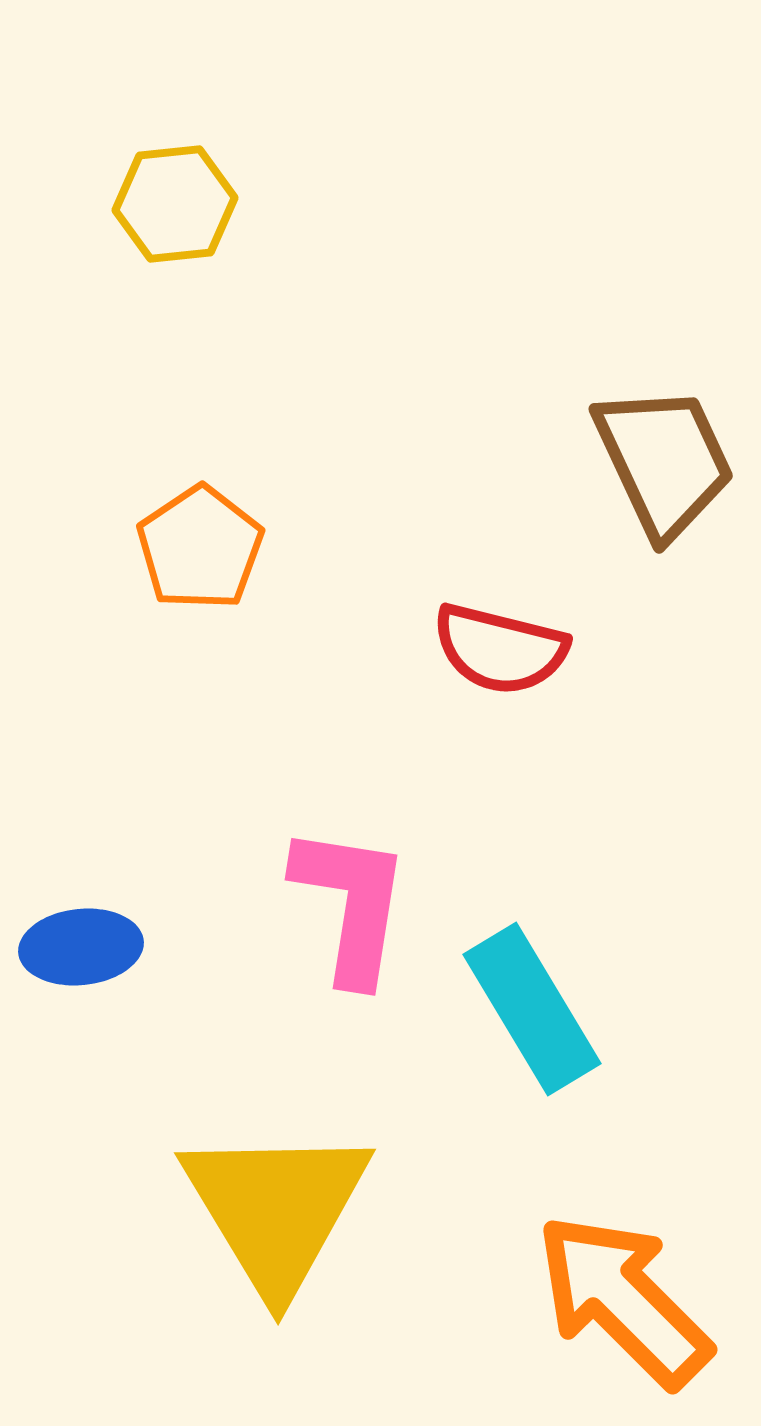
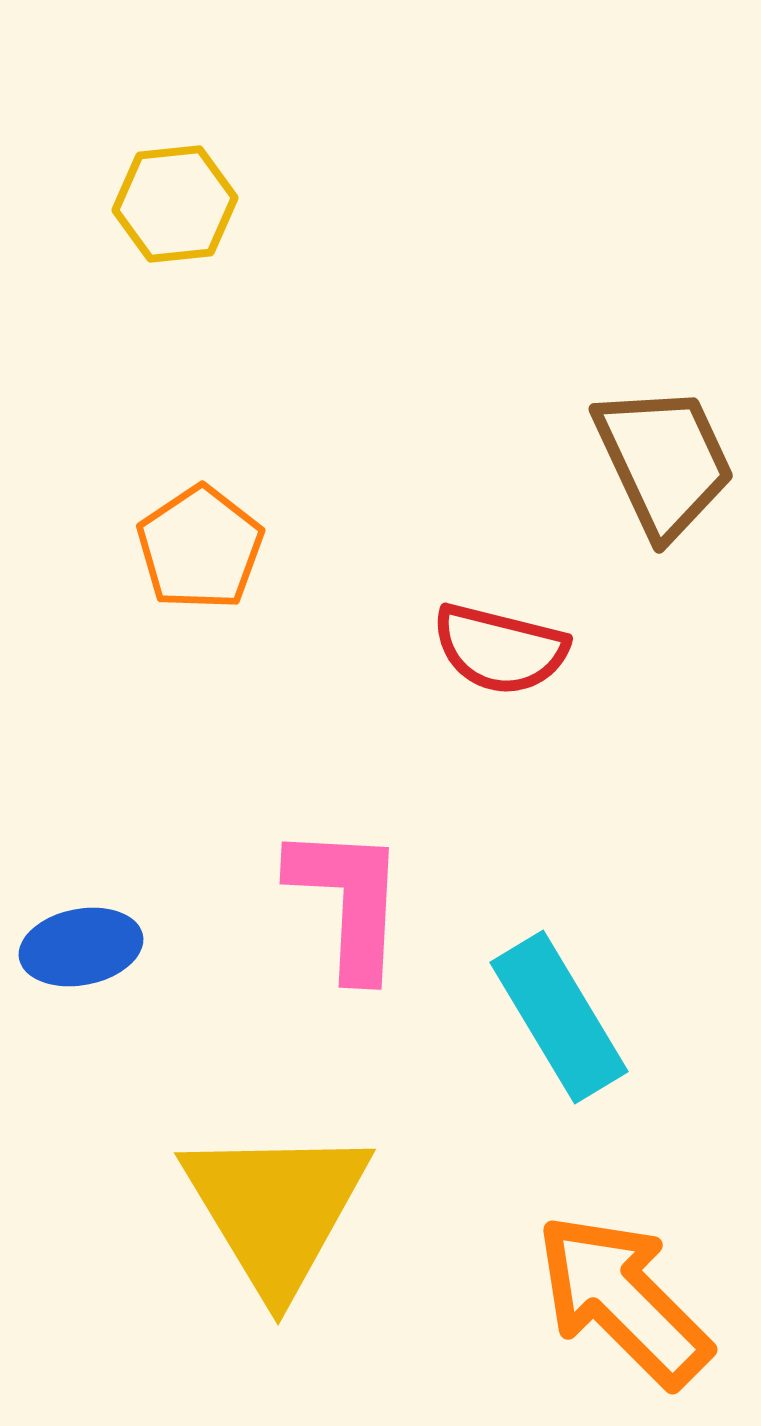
pink L-shape: moved 3 px left, 3 px up; rotated 6 degrees counterclockwise
blue ellipse: rotated 5 degrees counterclockwise
cyan rectangle: moved 27 px right, 8 px down
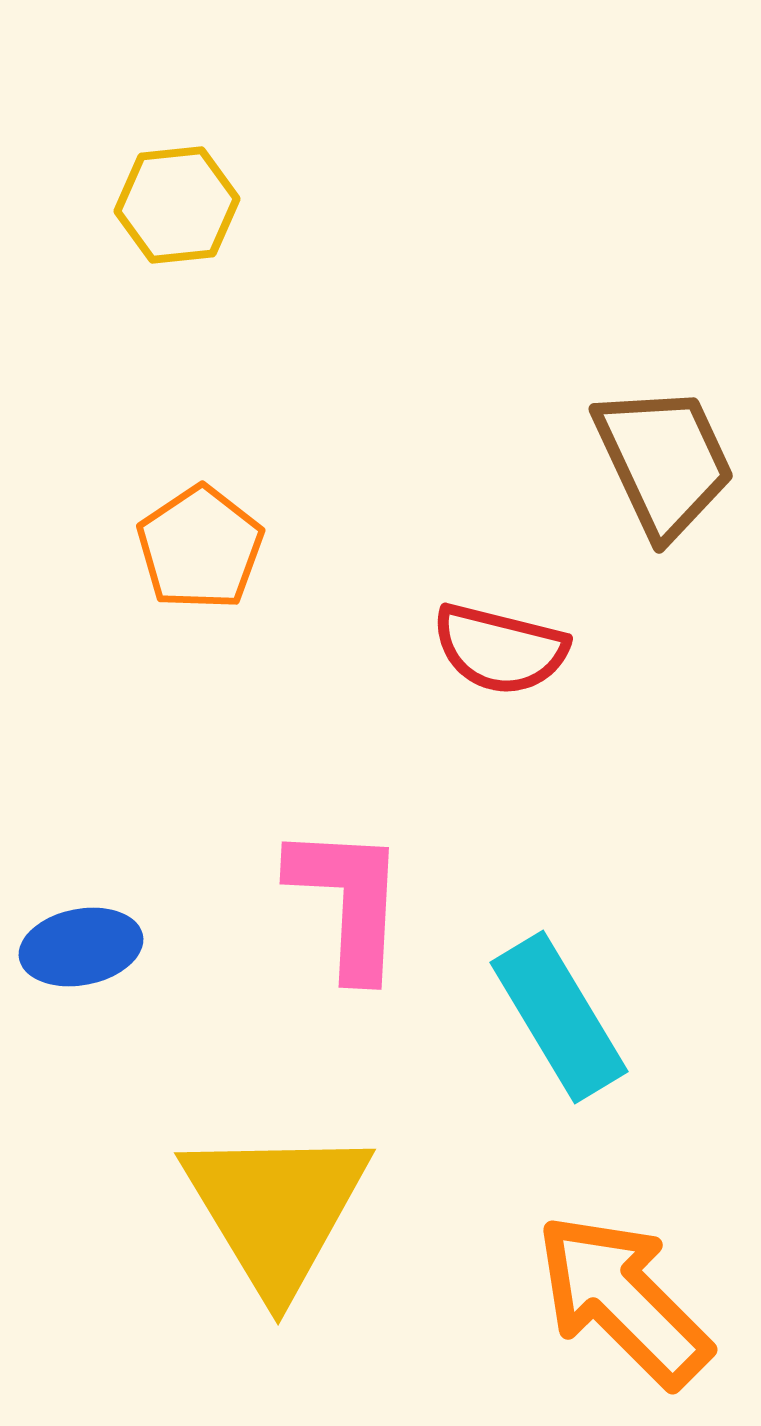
yellow hexagon: moved 2 px right, 1 px down
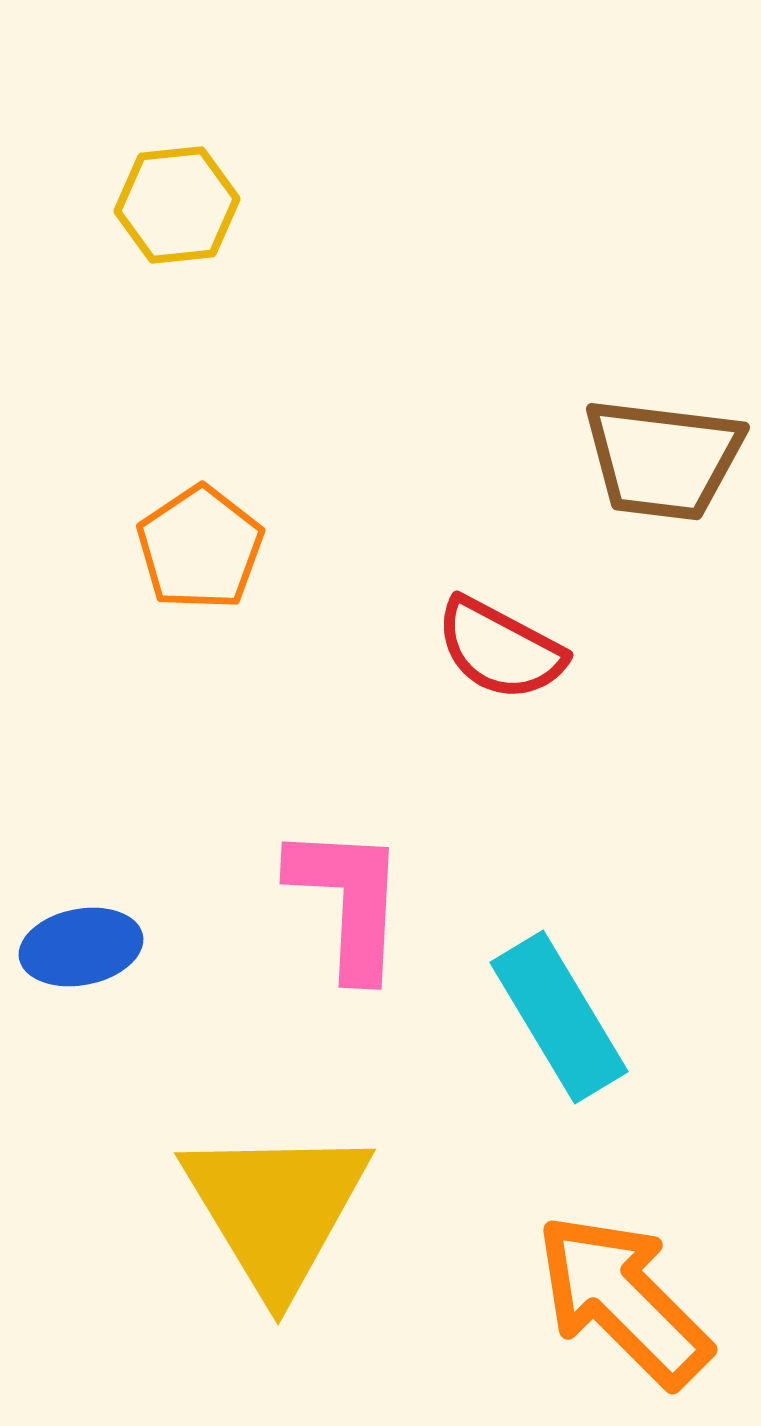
brown trapezoid: moved 1 px left, 2 px up; rotated 122 degrees clockwise
red semicircle: rotated 14 degrees clockwise
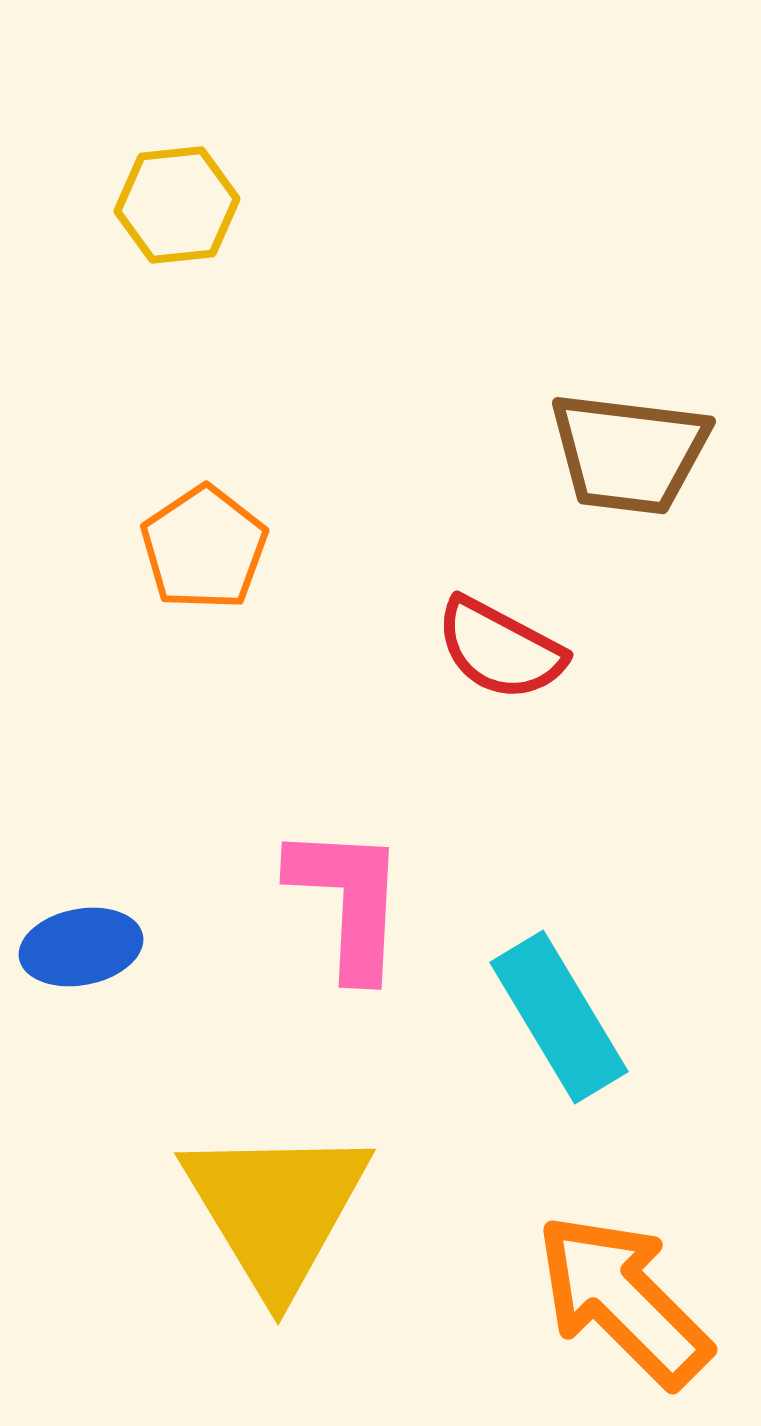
brown trapezoid: moved 34 px left, 6 px up
orange pentagon: moved 4 px right
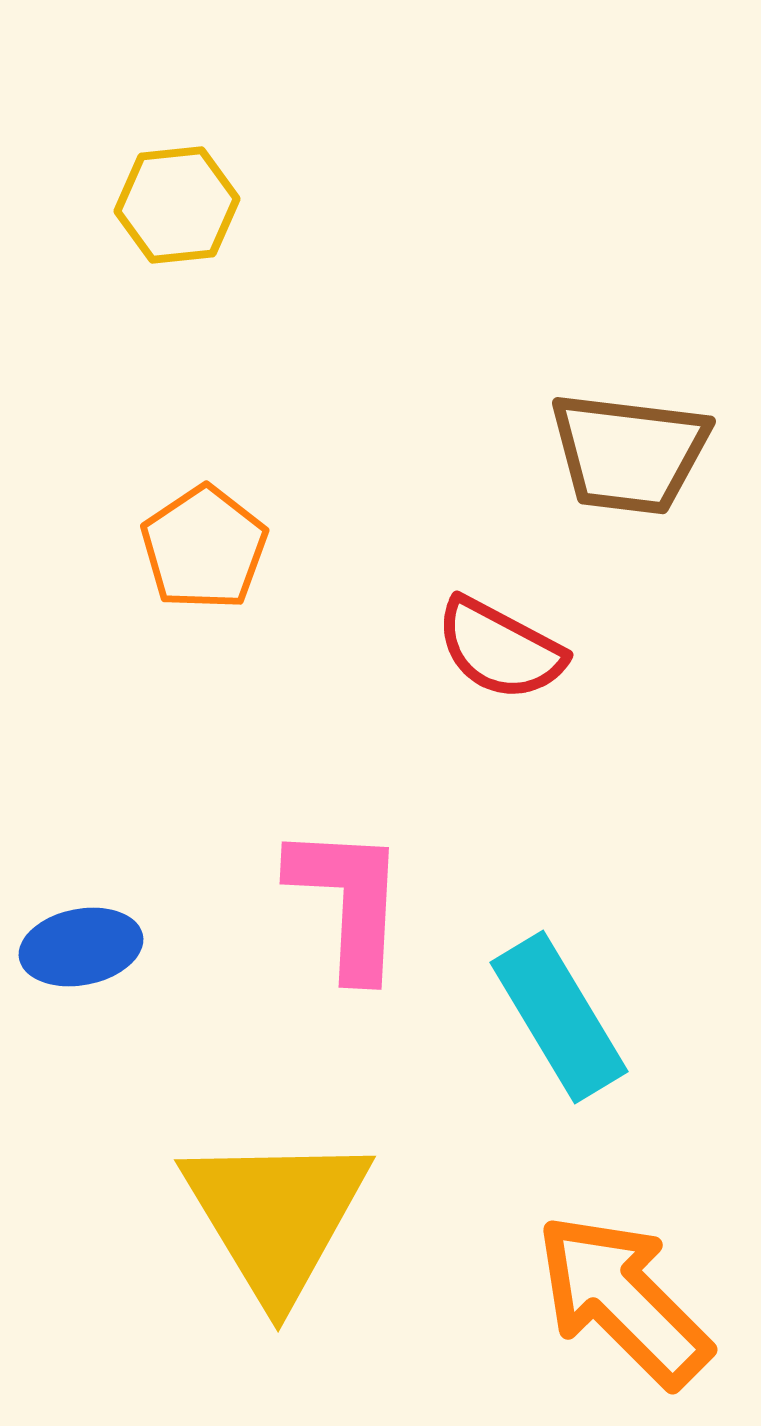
yellow triangle: moved 7 px down
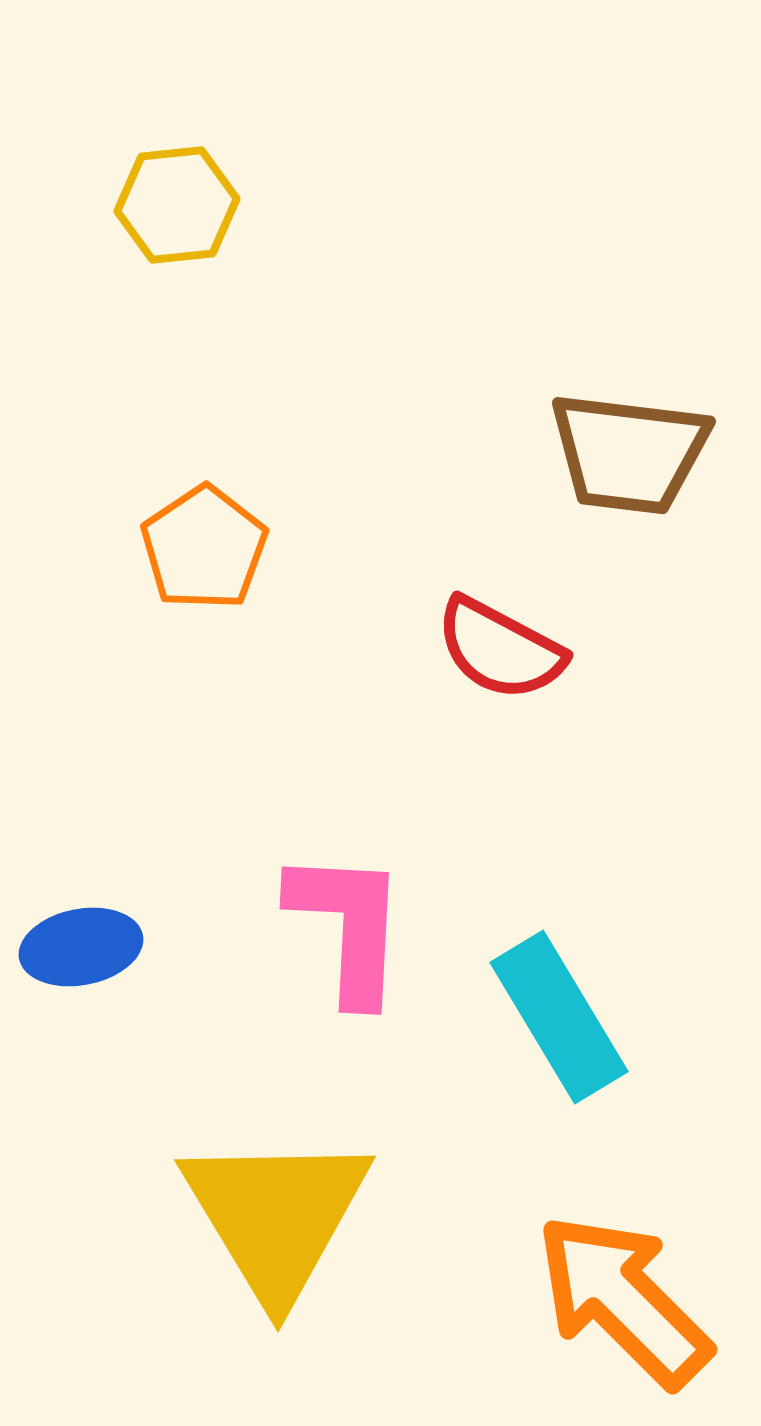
pink L-shape: moved 25 px down
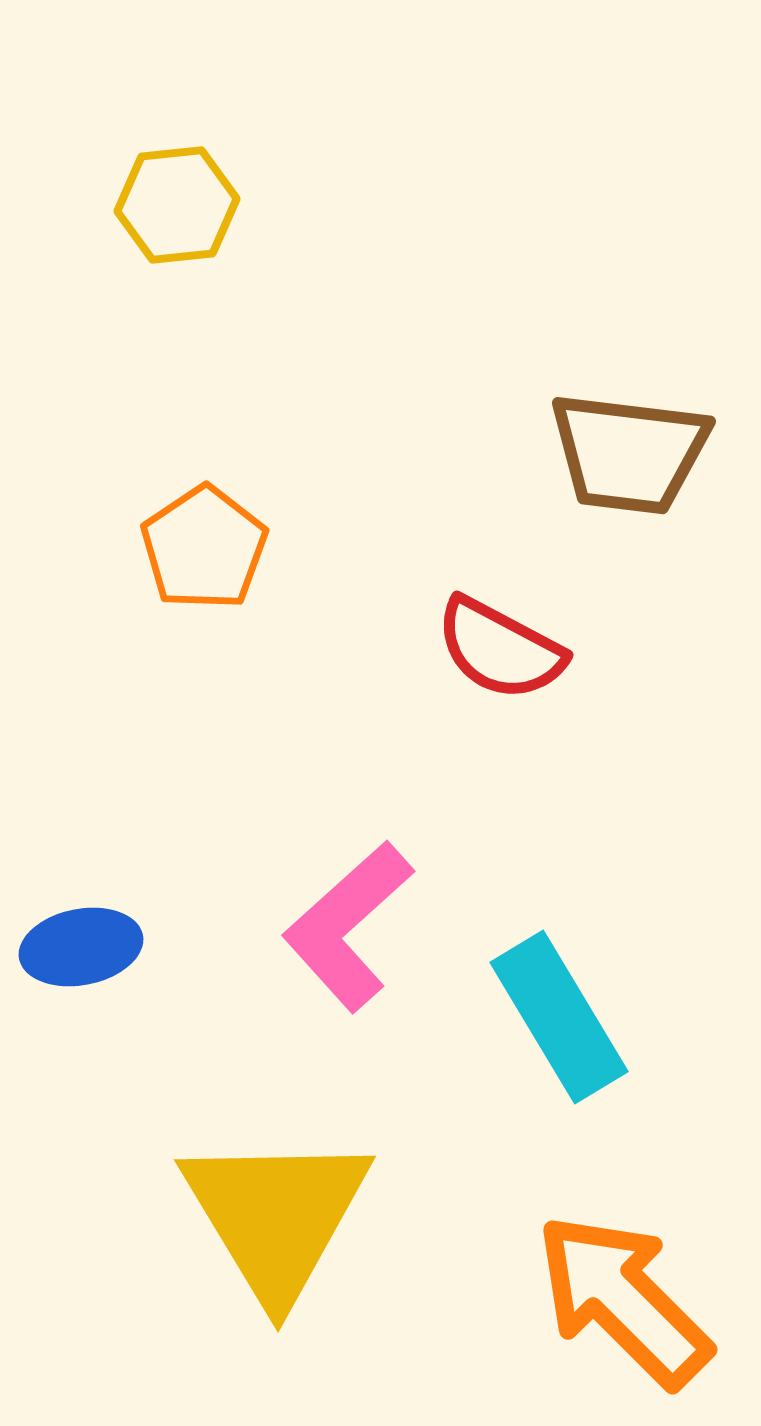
pink L-shape: rotated 135 degrees counterclockwise
